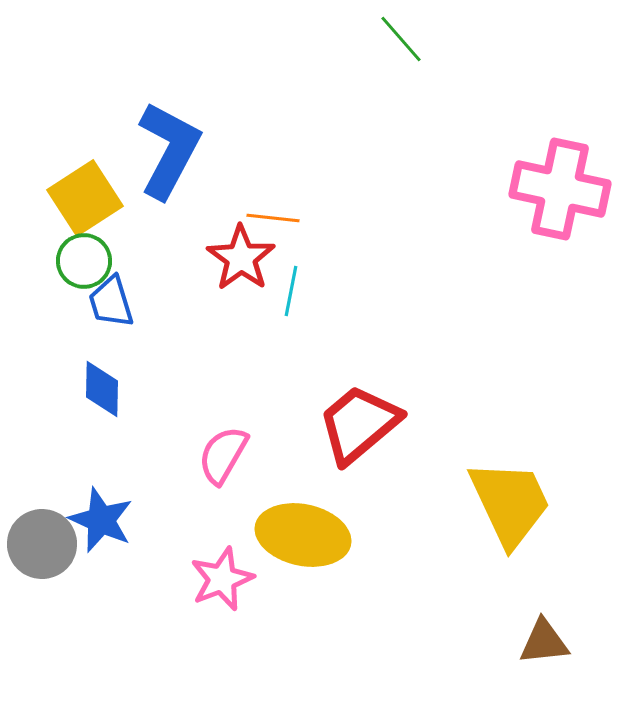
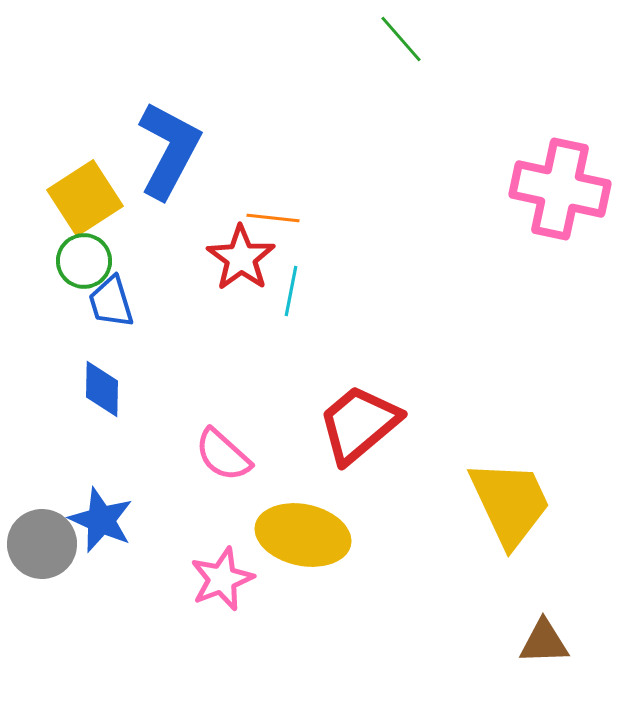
pink semicircle: rotated 78 degrees counterclockwise
brown triangle: rotated 4 degrees clockwise
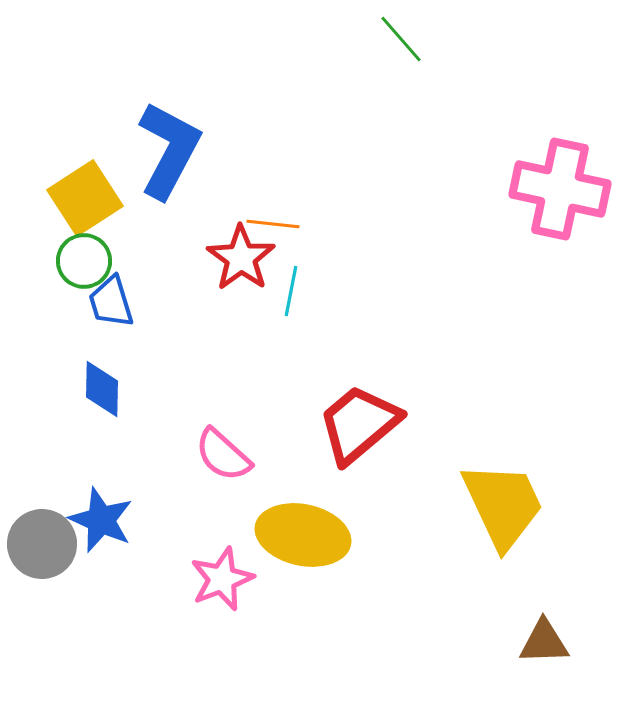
orange line: moved 6 px down
yellow trapezoid: moved 7 px left, 2 px down
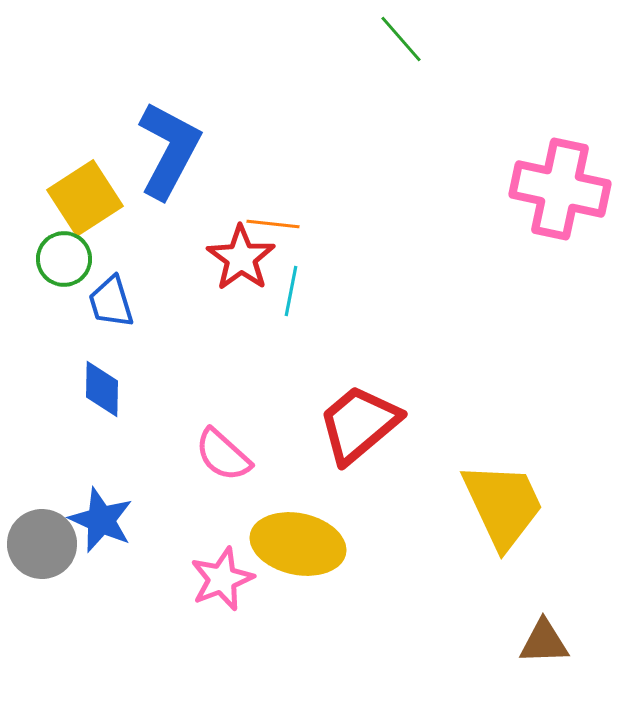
green circle: moved 20 px left, 2 px up
yellow ellipse: moved 5 px left, 9 px down
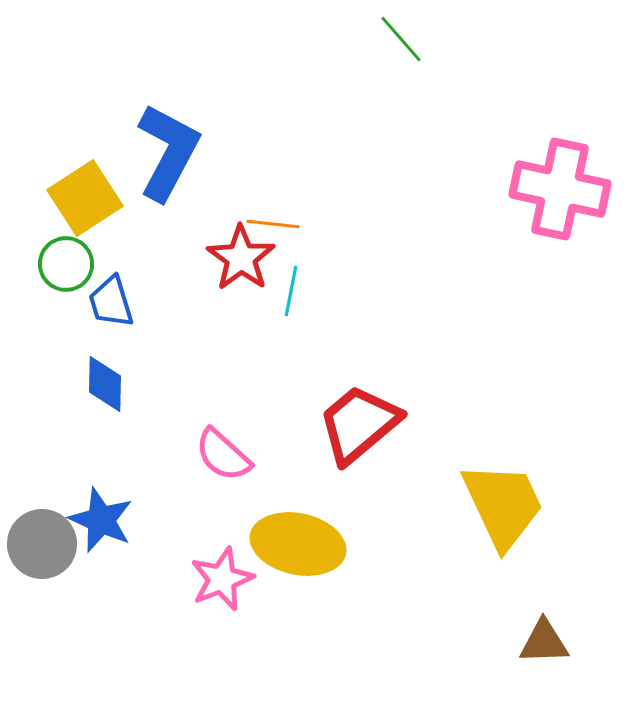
blue L-shape: moved 1 px left, 2 px down
green circle: moved 2 px right, 5 px down
blue diamond: moved 3 px right, 5 px up
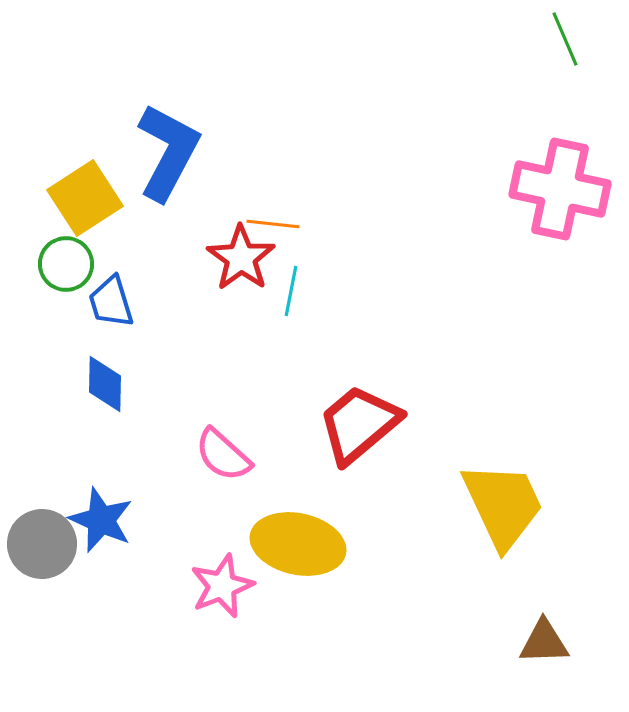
green line: moved 164 px right; rotated 18 degrees clockwise
pink star: moved 7 px down
